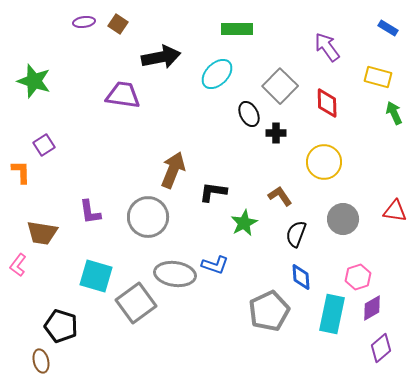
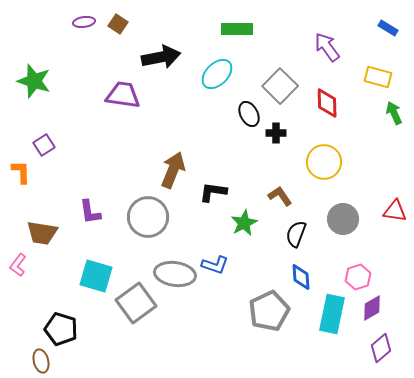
black pentagon at (61, 326): moved 3 px down
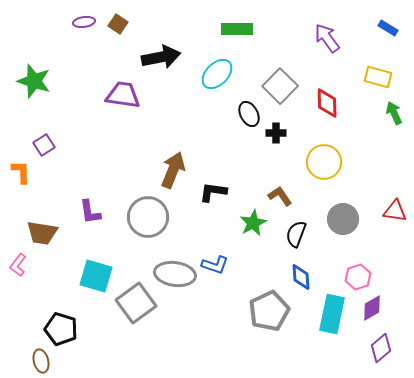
purple arrow at (327, 47): moved 9 px up
green star at (244, 223): moved 9 px right
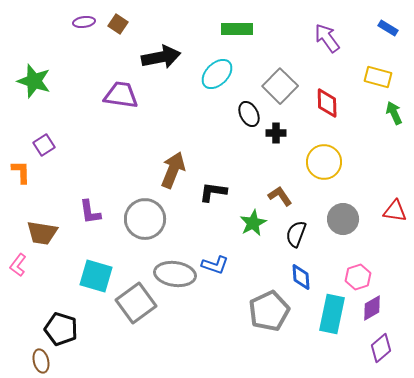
purple trapezoid at (123, 95): moved 2 px left
gray circle at (148, 217): moved 3 px left, 2 px down
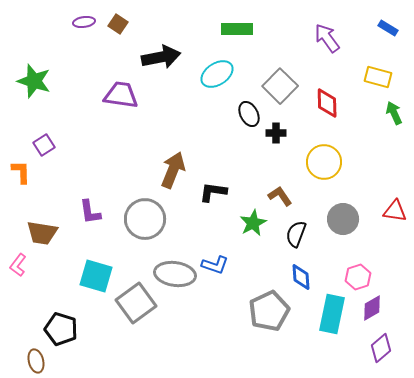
cyan ellipse at (217, 74): rotated 12 degrees clockwise
brown ellipse at (41, 361): moved 5 px left
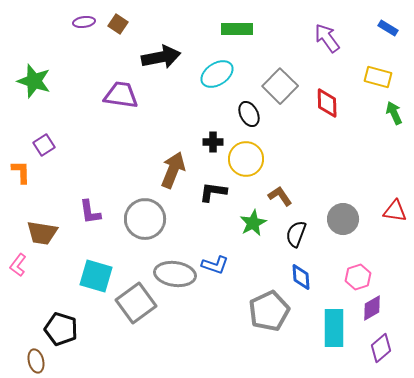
black cross at (276, 133): moved 63 px left, 9 px down
yellow circle at (324, 162): moved 78 px left, 3 px up
cyan rectangle at (332, 314): moved 2 px right, 14 px down; rotated 12 degrees counterclockwise
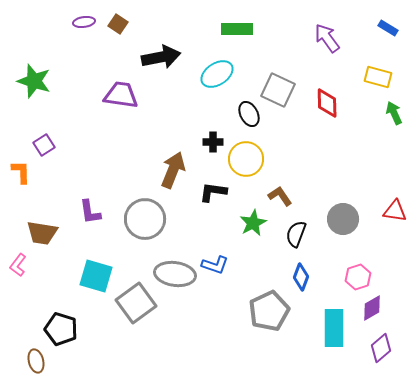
gray square at (280, 86): moved 2 px left, 4 px down; rotated 20 degrees counterclockwise
blue diamond at (301, 277): rotated 24 degrees clockwise
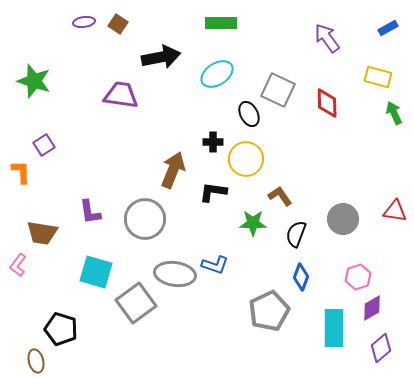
blue rectangle at (388, 28): rotated 60 degrees counterclockwise
green rectangle at (237, 29): moved 16 px left, 6 px up
green star at (253, 223): rotated 28 degrees clockwise
cyan square at (96, 276): moved 4 px up
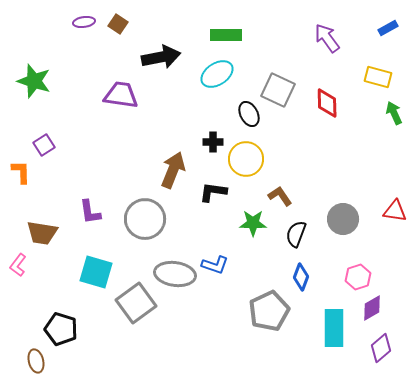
green rectangle at (221, 23): moved 5 px right, 12 px down
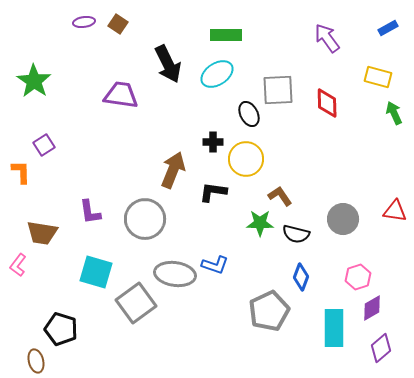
black arrow at (161, 57): moved 7 px right, 7 px down; rotated 75 degrees clockwise
green star at (34, 81): rotated 16 degrees clockwise
gray square at (278, 90): rotated 28 degrees counterclockwise
green star at (253, 223): moved 7 px right
black semicircle at (296, 234): rotated 96 degrees counterclockwise
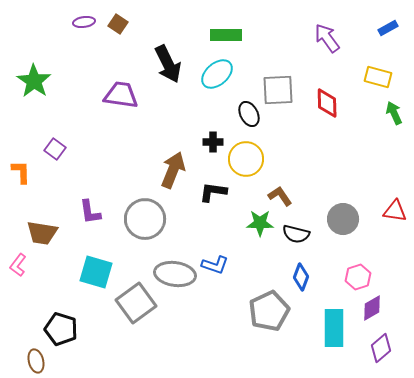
cyan ellipse at (217, 74): rotated 8 degrees counterclockwise
purple square at (44, 145): moved 11 px right, 4 px down; rotated 20 degrees counterclockwise
